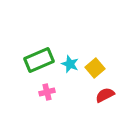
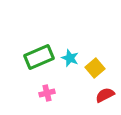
green rectangle: moved 3 px up
cyan star: moved 6 px up
pink cross: moved 1 px down
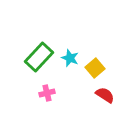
green rectangle: rotated 24 degrees counterclockwise
red semicircle: rotated 60 degrees clockwise
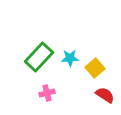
cyan star: rotated 24 degrees counterclockwise
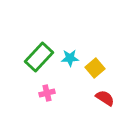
red semicircle: moved 3 px down
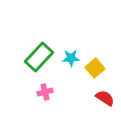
cyan star: moved 1 px right
pink cross: moved 2 px left, 1 px up
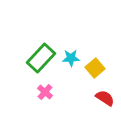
green rectangle: moved 2 px right, 1 px down
pink cross: rotated 35 degrees counterclockwise
